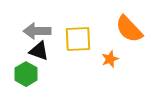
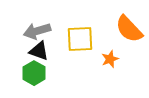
gray arrow: rotated 16 degrees counterclockwise
yellow square: moved 2 px right
green hexagon: moved 8 px right, 1 px up
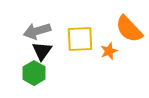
black triangle: moved 3 px right; rotated 45 degrees clockwise
orange star: moved 1 px left, 8 px up
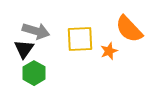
gray arrow: moved 1 px left; rotated 148 degrees counterclockwise
black triangle: moved 18 px left, 2 px up
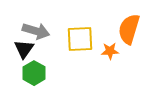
orange semicircle: rotated 60 degrees clockwise
orange star: moved 1 px right; rotated 18 degrees clockwise
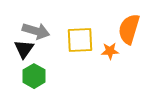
yellow square: moved 1 px down
green hexagon: moved 3 px down
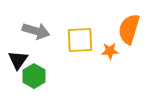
black triangle: moved 6 px left, 11 px down
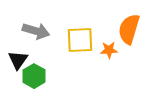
orange star: moved 1 px left, 1 px up
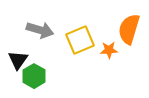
gray arrow: moved 4 px right, 1 px up
yellow square: rotated 20 degrees counterclockwise
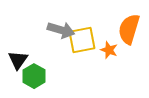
gray arrow: moved 21 px right
yellow square: moved 2 px right; rotated 12 degrees clockwise
orange star: rotated 24 degrees clockwise
